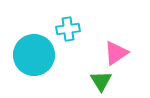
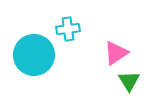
green triangle: moved 28 px right
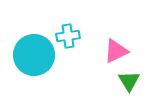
cyan cross: moved 7 px down
pink triangle: moved 2 px up; rotated 8 degrees clockwise
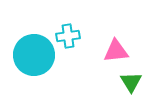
pink triangle: rotated 20 degrees clockwise
green triangle: moved 2 px right, 1 px down
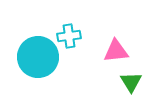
cyan cross: moved 1 px right
cyan circle: moved 4 px right, 2 px down
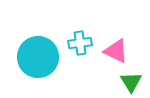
cyan cross: moved 11 px right, 7 px down
pink triangle: rotated 32 degrees clockwise
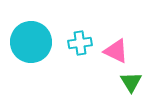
cyan circle: moved 7 px left, 15 px up
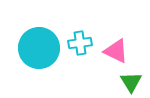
cyan circle: moved 8 px right, 6 px down
